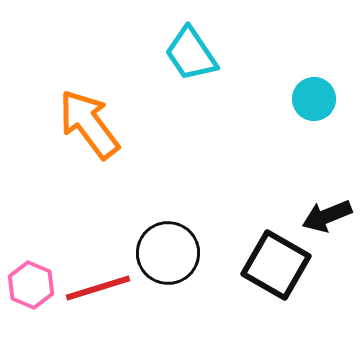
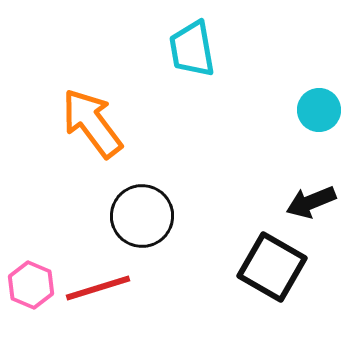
cyan trapezoid: moved 1 px right, 5 px up; rotated 24 degrees clockwise
cyan circle: moved 5 px right, 11 px down
orange arrow: moved 3 px right, 1 px up
black arrow: moved 16 px left, 14 px up
black circle: moved 26 px left, 37 px up
black square: moved 4 px left, 2 px down
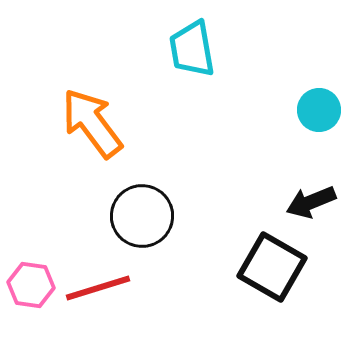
pink hexagon: rotated 15 degrees counterclockwise
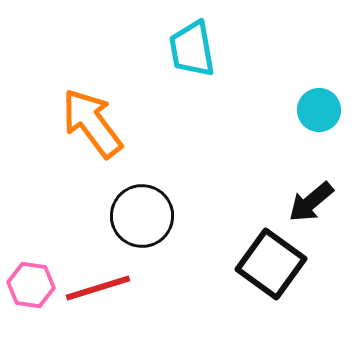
black arrow: rotated 18 degrees counterclockwise
black square: moved 1 px left, 3 px up; rotated 6 degrees clockwise
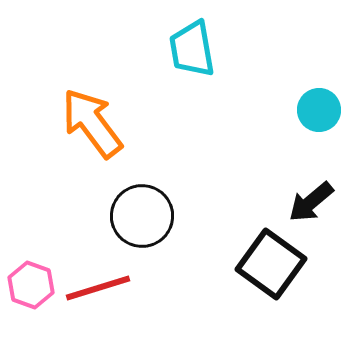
pink hexagon: rotated 12 degrees clockwise
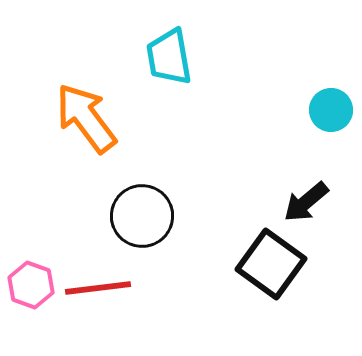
cyan trapezoid: moved 23 px left, 8 px down
cyan circle: moved 12 px right
orange arrow: moved 6 px left, 5 px up
black arrow: moved 5 px left
red line: rotated 10 degrees clockwise
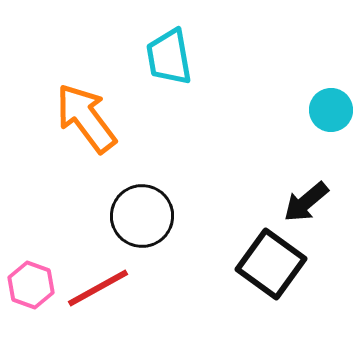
red line: rotated 22 degrees counterclockwise
